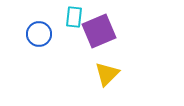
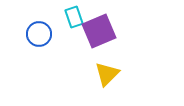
cyan rectangle: rotated 25 degrees counterclockwise
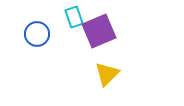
blue circle: moved 2 px left
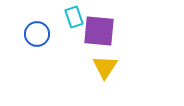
purple square: rotated 28 degrees clockwise
yellow triangle: moved 2 px left, 7 px up; rotated 12 degrees counterclockwise
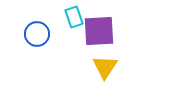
purple square: rotated 8 degrees counterclockwise
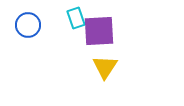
cyan rectangle: moved 2 px right, 1 px down
blue circle: moved 9 px left, 9 px up
